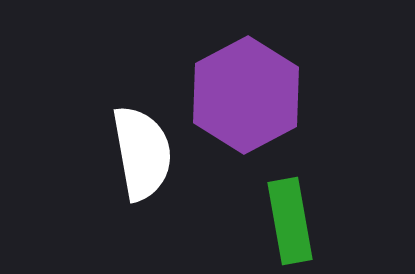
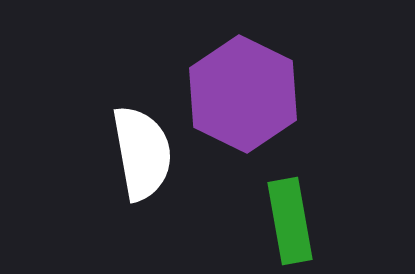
purple hexagon: moved 3 px left, 1 px up; rotated 6 degrees counterclockwise
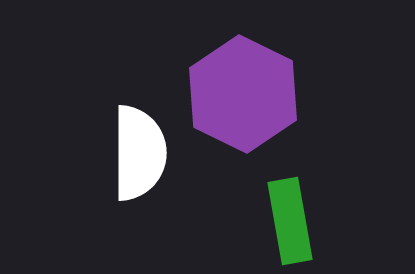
white semicircle: moved 3 px left; rotated 10 degrees clockwise
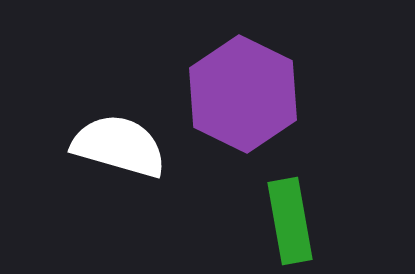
white semicircle: moved 20 px left, 7 px up; rotated 74 degrees counterclockwise
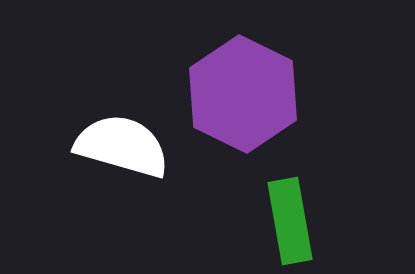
white semicircle: moved 3 px right
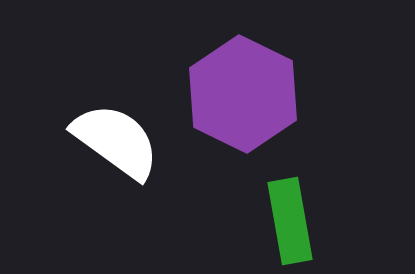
white semicircle: moved 6 px left, 5 px up; rotated 20 degrees clockwise
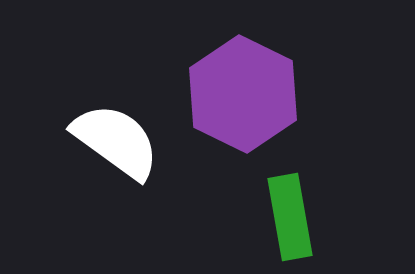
green rectangle: moved 4 px up
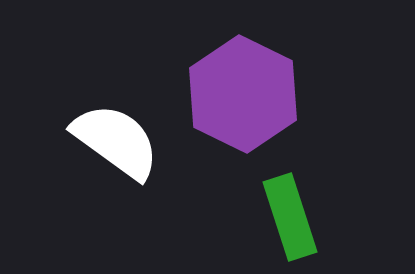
green rectangle: rotated 8 degrees counterclockwise
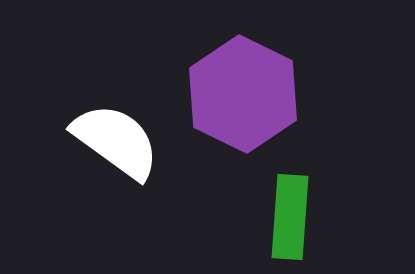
green rectangle: rotated 22 degrees clockwise
